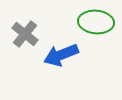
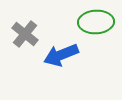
green ellipse: rotated 8 degrees counterclockwise
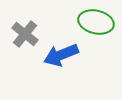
green ellipse: rotated 16 degrees clockwise
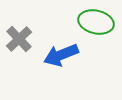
gray cross: moved 6 px left, 5 px down; rotated 8 degrees clockwise
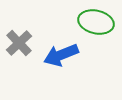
gray cross: moved 4 px down
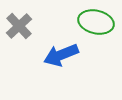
gray cross: moved 17 px up
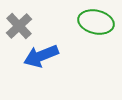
blue arrow: moved 20 px left, 1 px down
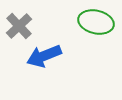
blue arrow: moved 3 px right
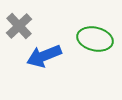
green ellipse: moved 1 px left, 17 px down
